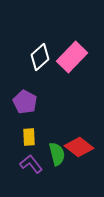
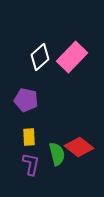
purple pentagon: moved 1 px right, 2 px up; rotated 15 degrees counterclockwise
purple L-shape: rotated 50 degrees clockwise
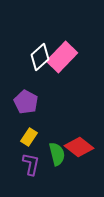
pink rectangle: moved 10 px left
purple pentagon: moved 2 px down; rotated 15 degrees clockwise
yellow rectangle: rotated 36 degrees clockwise
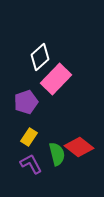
pink rectangle: moved 6 px left, 22 px down
purple pentagon: rotated 25 degrees clockwise
purple L-shape: rotated 40 degrees counterclockwise
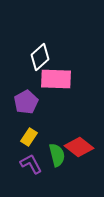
pink rectangle: rotated 48 degrees clockwise
purple pentagon: rotated 10 degrees counterclockwise
green semicircle: moved 1 px down
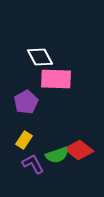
white diamond: rotated 76 degrees counterclockwise
yellow rectangle: moved 5 px left, 3 px down
red diamond: moved 3 px down
green semicircle: rotated 85 degrees clockwise
purple L-shape: moved 2 px right
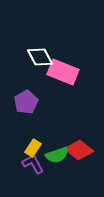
pink rectangle: moved 7 px right, 7 px up; rotated 20 degrees clockwise
yellow rectangle: moved 9 px right, 8 px down
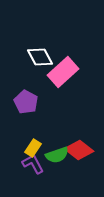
pink rectangle: rotated 64 degrees counterclockwise
purple pentagon: rotated 15 degrees counterclockwise
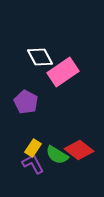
pink rectangle: rotated 8 degrees clockwise
green semicircle: rotated 50 degrees clockwise
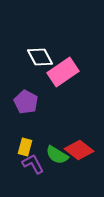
yellow rectangle: moved 8 px left, 1 px up; rotated 18 degrees counterclockwise
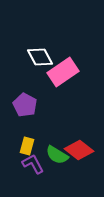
purple pentagon: moved 1 px left, 3 px down
yellow rectangle: moved 2 px right, 1 px up
